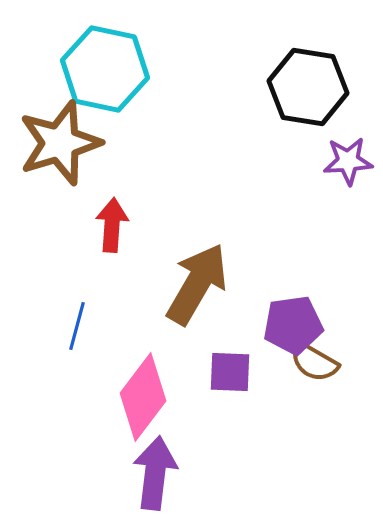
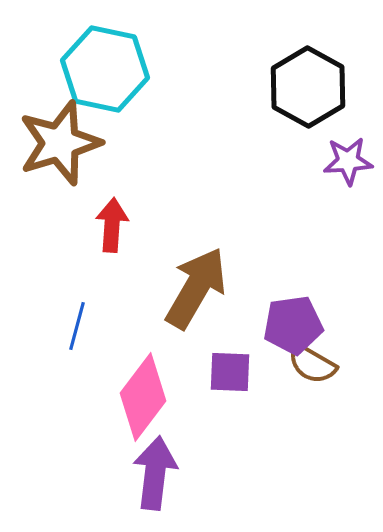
black hexagon: rotated 20 degrees clockwise
brown arrow: moved 1 px left, 4 px down
brown semicircle: moved 2 px left, 2 px down
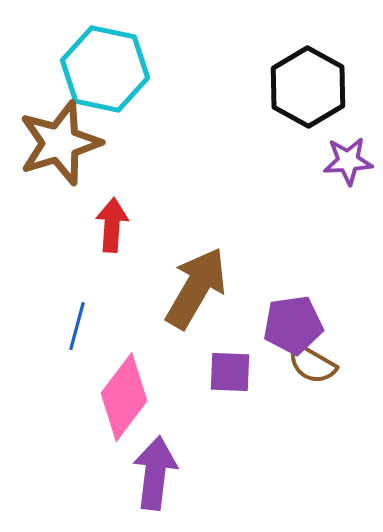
pink diamond: moved 19 px left
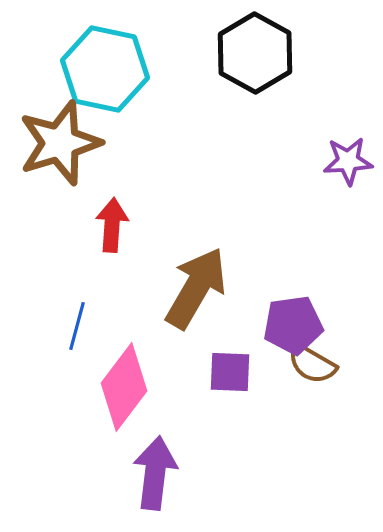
black hexagon: moved 53 px left, 34 px up
pink diamond: moved 10 px up
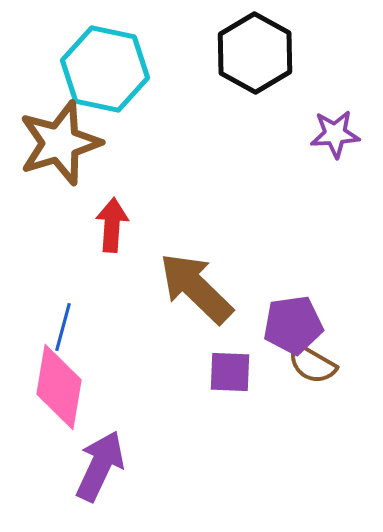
purple star: moved 13 px left, 27 px up
brown arrow: rotated 76 degrees counterclockwise
blue line: moved 14 px left, 1 px down
pink diamond: moved 65 px left; rotated 28 degrees counterclockwise
purple arrow: moved 55 px left, 7 px up; rotated 18 degrees clockwise
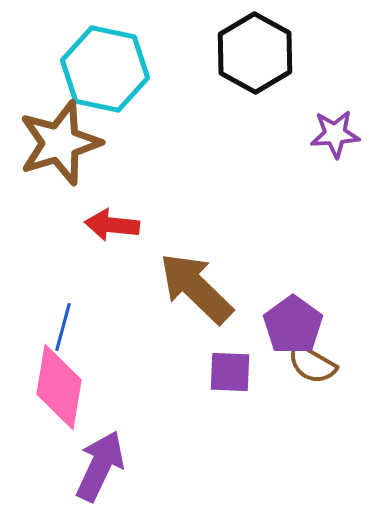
red arrow: rotated 88 degrees counterclockwise
purple pentagon: rotated 28 degrees counterclockwise
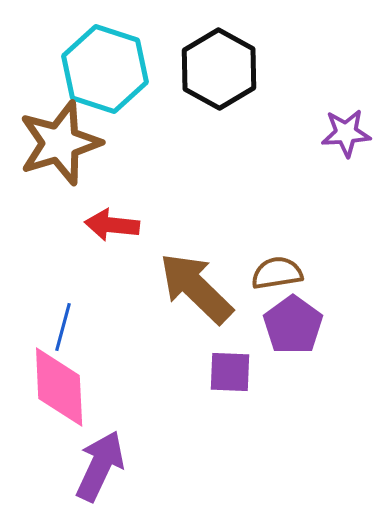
black hexagon: moved 36 px left, 16 px down
cyan hexagon: rotated 6 degrees clockwise
purple star: moved 11 px right, 1 px up
brown semicircle: moved 35 px left, 91 px up; rotated 141 degrees clockwise
pink diamond: rotated 12 degrees counterclockwise
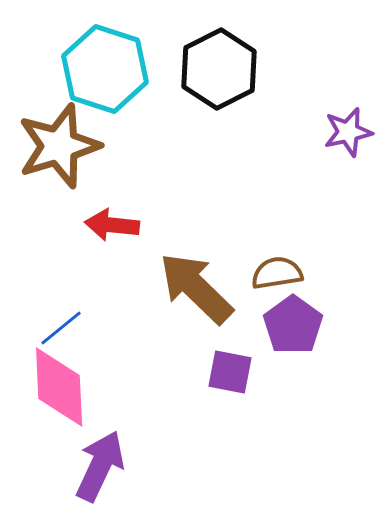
black hexagon: rotated 4 degrees clockwise
purple star: moved 2 px right, 1 px up; rotated 9 degrees counterclockwise
brown star: moved 1 px left, 3 px down
blue line: moved 2 px left, 1 px down; rotated 36 degrees clockwise
purple square: rotated 9 degrees clockwise
